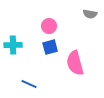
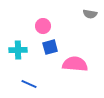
pink circle: moved 6 px left
cyan cross: moved 5 px right, 5 px down
pink semicircle: moved 1 px down; rotated 110 degrees clockwise
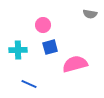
pink circle: moved 1 px up
pink semicircle: rotated 20 degrees counterclockwise
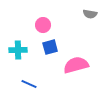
pink semicircle: moved 1 px right, 1 px down
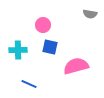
blue square: rotated 28 degrees clockwise
pink semicircle: moved 1 px down
